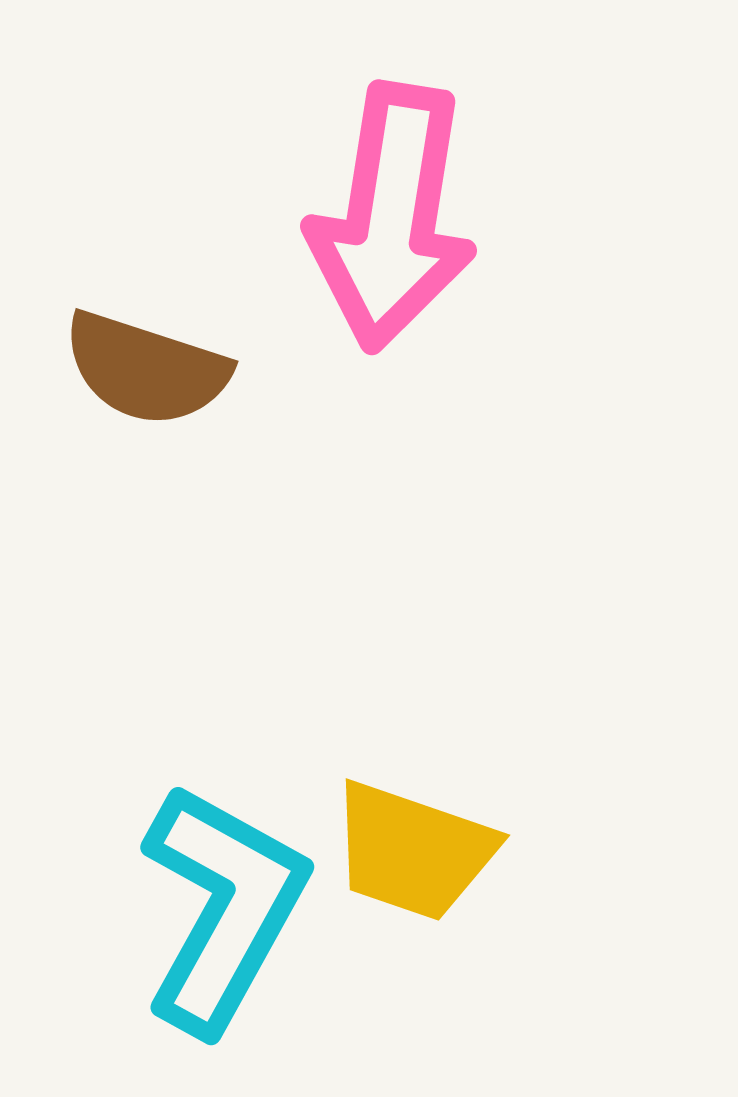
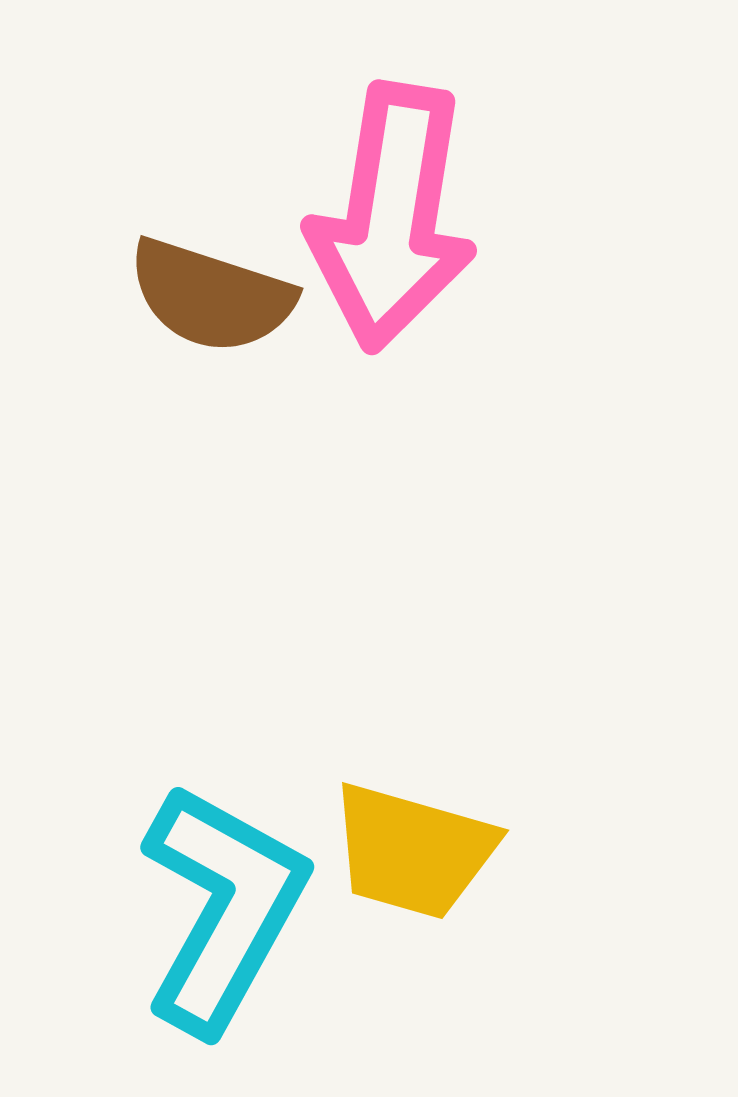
brown semicircle: moved 65 px right, 73 px up
yellow trapezoid: rotated 3 degrees counterclockwise
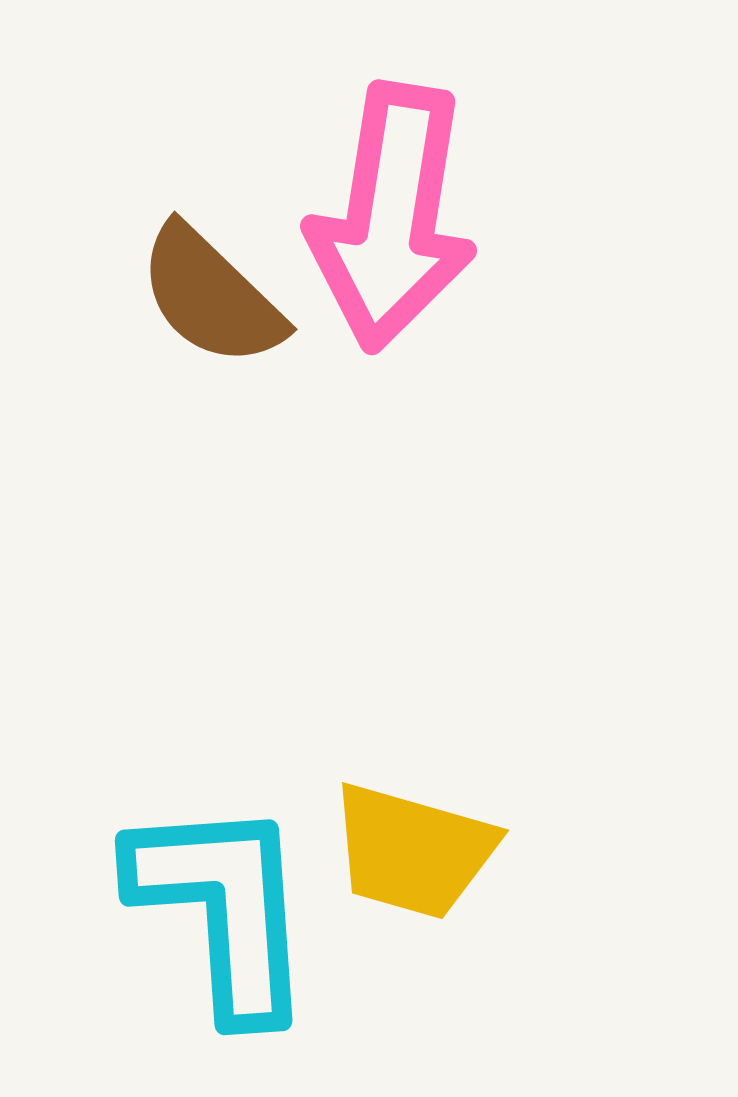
brown semicircle: rotated 26 degrees clockwise
cyan L-shape: rotated 33 degrees counterclockwise
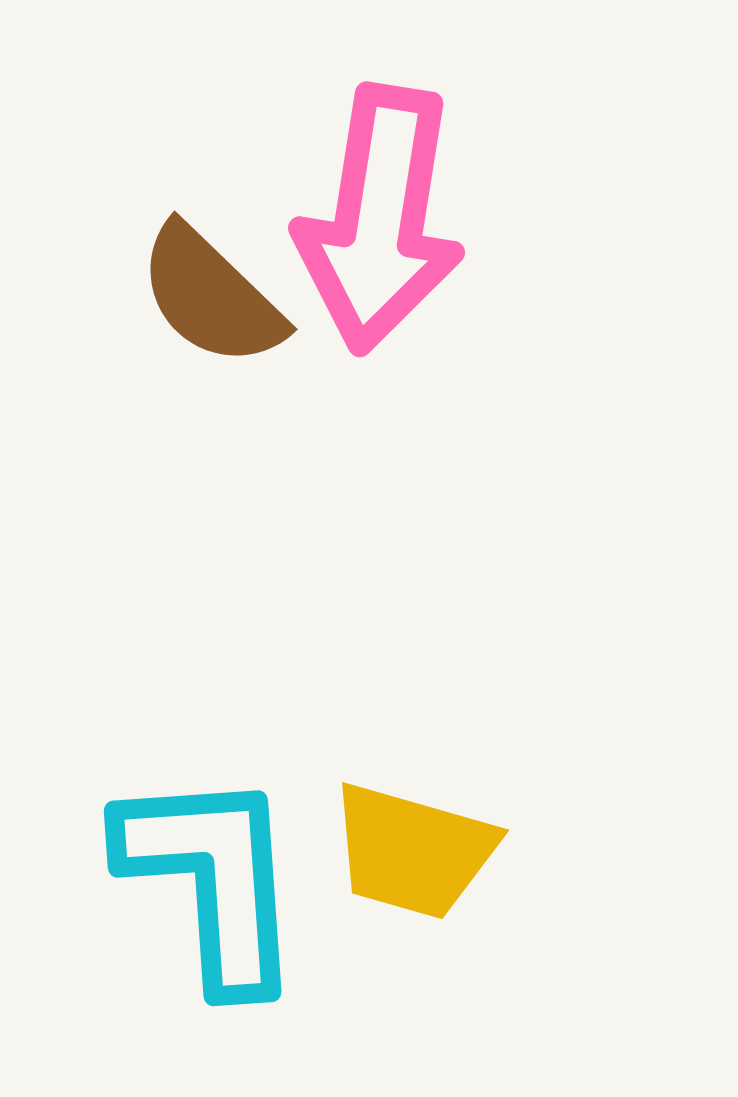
pink arrow: moved 12 px left, 2 px down
cyan L-shape: moved 11 px left, 29 px up
